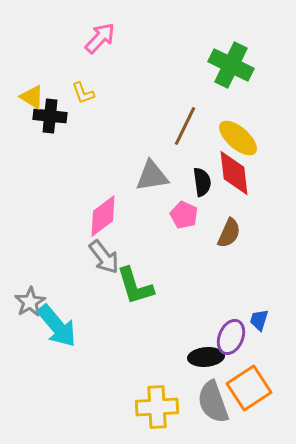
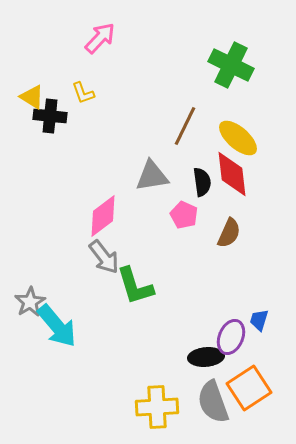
red diamond: moved 2 px left, 1 px down
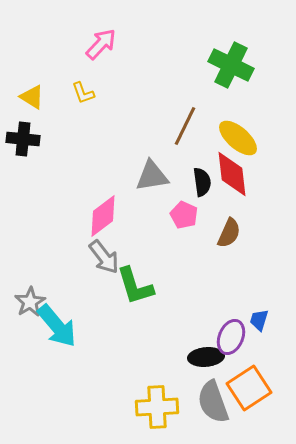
pink arrow: moved 1 px right, 6 px down
black cross: moved 27 px left, 23 px down
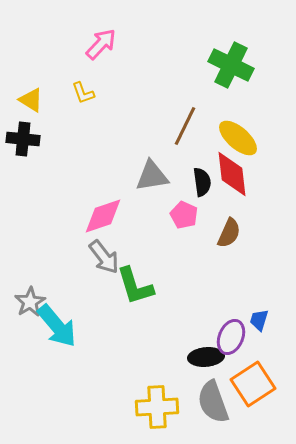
yellow triangle: moved 1 px left, 3 px down
pink diamond: rotated 18 degrees clockwise
orange square: moved 4 px right, 4 px up
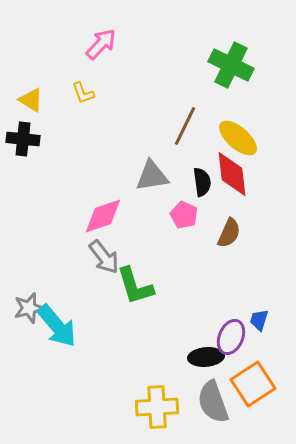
gray star: moved 1 px left, 6 px down; rotated 16 degrees clockwise
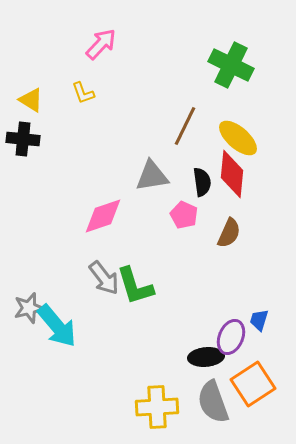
red diamond: rotated 12 degrees clockwise
gray arrow: moved 21 px down
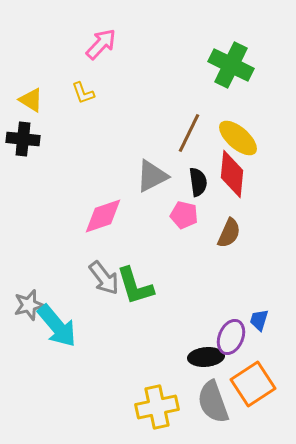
brown line: moved 4 px right, 7 px down
gray triangle: rotated 18 degrees counterclockwise
black semicircle: moved 4 px left
pink pentagon: rotated 12 degrees counterclockwise
gray star: moved 3 px up
yellow cross: rotated 9 degrees counterclockwise
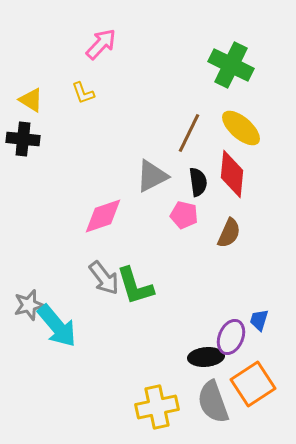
yellow ellipse: moved 3 px right, 10 px up
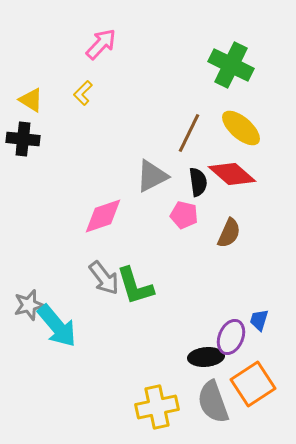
yellow L-shape: rotated 65 degrees clockwise
red diamond: rotated 54 degrees counterclockwise
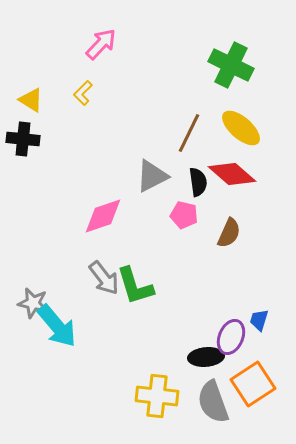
gray star: moved 4 px right, 2 px up; rotated 28 degrees clockwise
yellow cross: moved 11 px up; rotated 18 degrees clockwise
